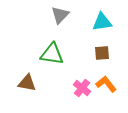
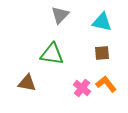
cyan triangle: rotated 20 degrees clockwise
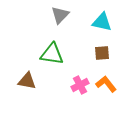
brown triangle: moved 2 px up
pink cross: moved 2 px left, 3 px up; rotated 24 degrees clockwise
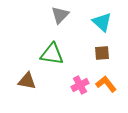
cyan triangle: rotated 30 degrees clockwise
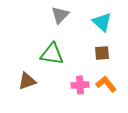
brown triangle: rotated 30 degrees counterclockwise
pink cross: rotated 24 degrees clockwise
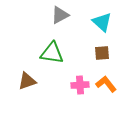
gray triangle: rotated 18 degrees clockwise
green triangle: moved 1 px up
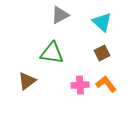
brown square: rotated 21 degrees counterclockwise
brown triangle: rotated 18 degrees counterclockwise
